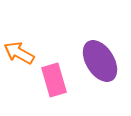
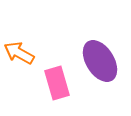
pink rectangle: moved 3 px right, 3 px down
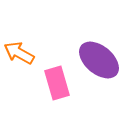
purple ellipse: moved 1 px left, 1 px up; rotated 18 degrees counterclockwise
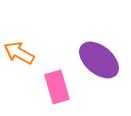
pink rectangle: moved 4 px down
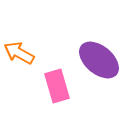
pink rectangle: moved 1 px up
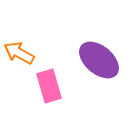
pink rectangle: moved 8 px left
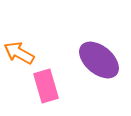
pink rectangle: moved 3 px left
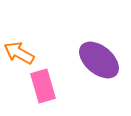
pink rectangle: moved 3 px left
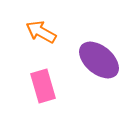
orange arrow: moved 22 px right, 21 px up
